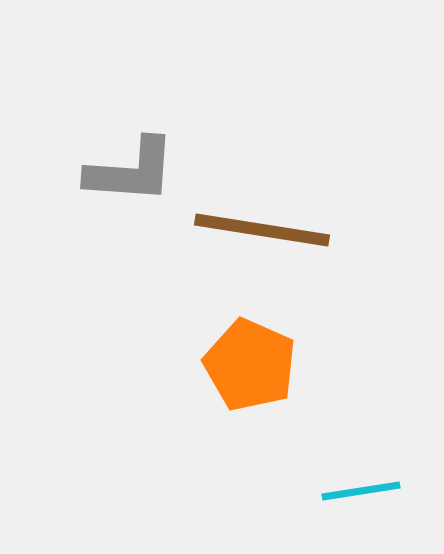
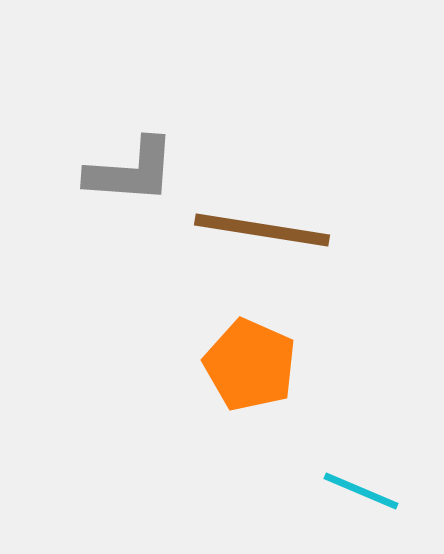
cyan line: rotated 32 degrees clockwise
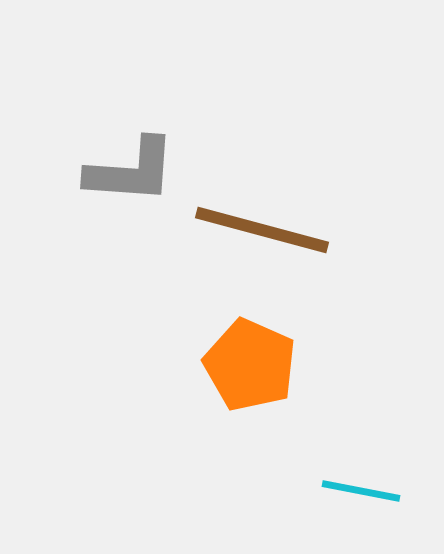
brown line: rotated 6 degrees clockwise
cyan line: rotated 12 degrees counterclockwise
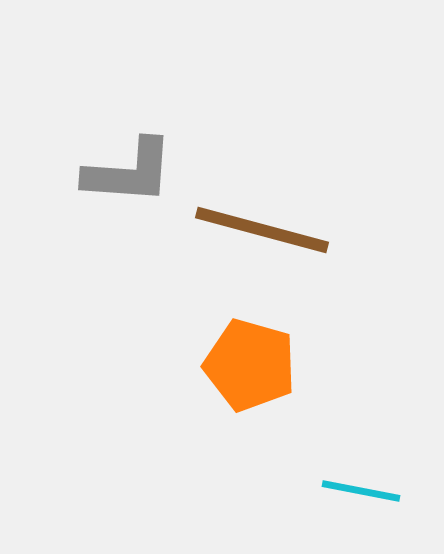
gray L-shape: moved 2 px left, 1 px down
orange pentagon: rotated 8 degrees counterclockwise
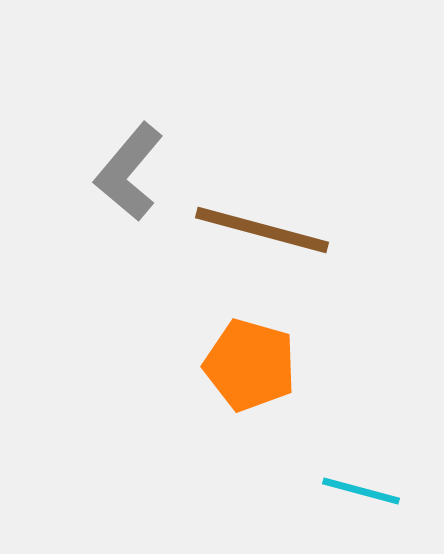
gray L-shape: rotated 126 degrees clockwise
cyan line: rotated 4 degrees clockwise
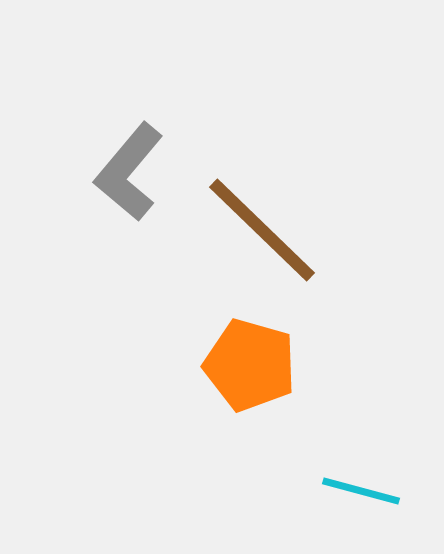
brown line: rotated 29 degrees clockwise
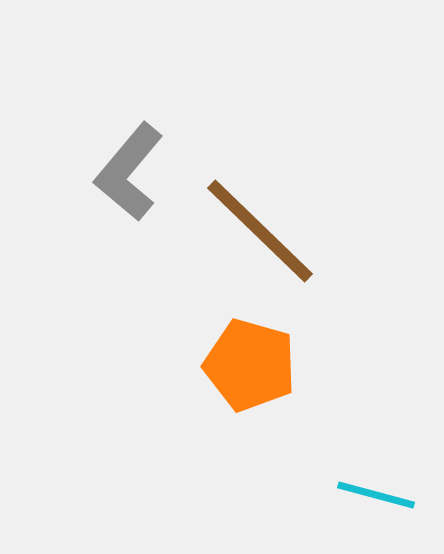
brown line: moved 2 px left, 1 px down
cyan line: moved 15 px right, 4 px down
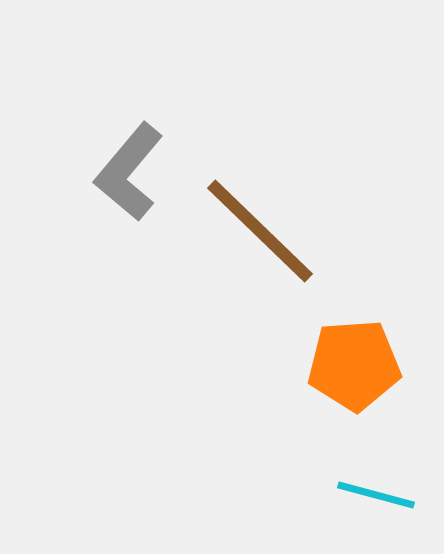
orange pentagon: moved 104 px right; rotated 20 degrees counterclockwise
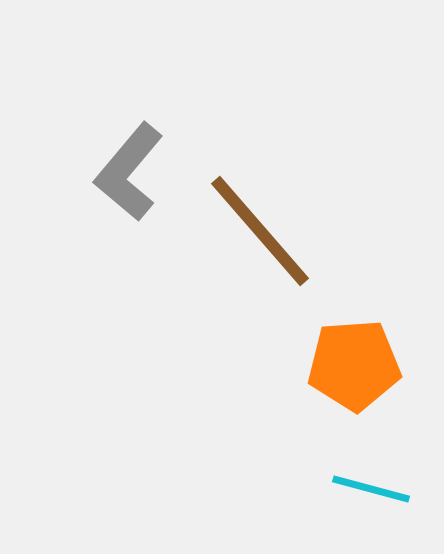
brown line: rotated 5 degrees clockwise
cyan line: moved 5 px left, 6 px up
